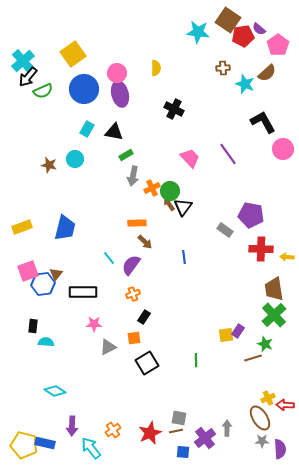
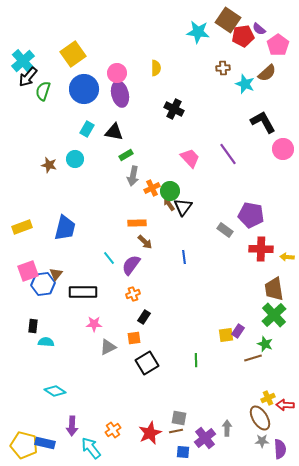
green semicircle at (43, 91): rotated 132 degrees clockwise
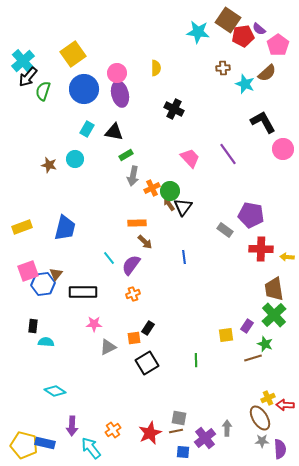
black rectangle at (144, 317): moved 4 px right, 11 px down
purple rectangle at (238, 331): moved 9 px right, 5 px up
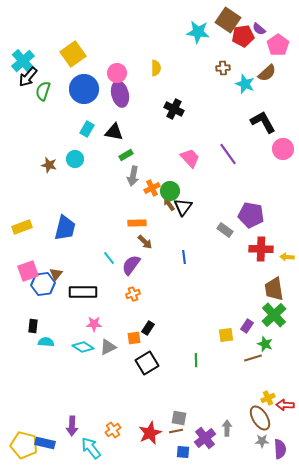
cyan diamond at (55, 391): moved 28 px right, 44 px up
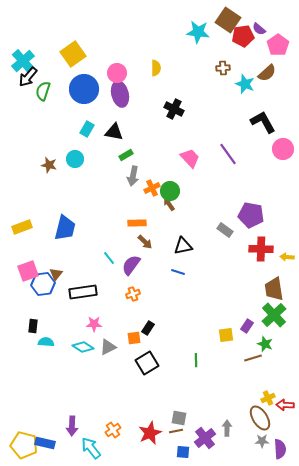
black triangle at (183, 207): moved 39 px down; rotated 42 degrees clockwise
blue line at (184, 257): moved 6 px left, 15 px down; rotated 64 degrees counterclockwise
black rectangle at (83, 292): rotated 8 degrees counterclockwise
